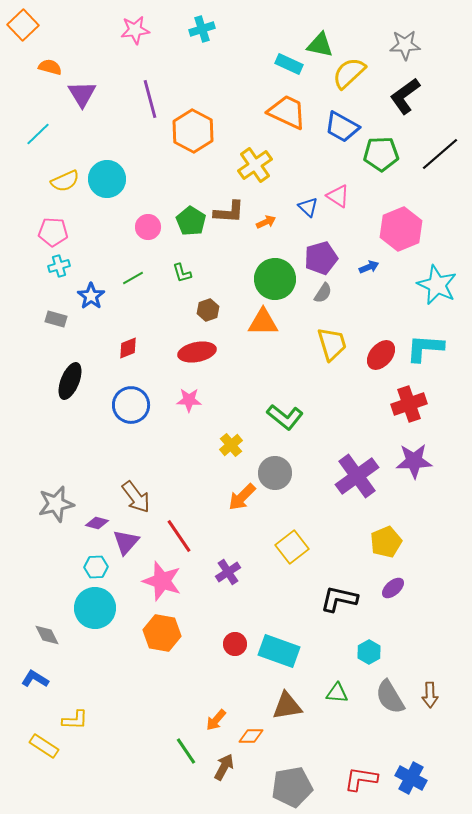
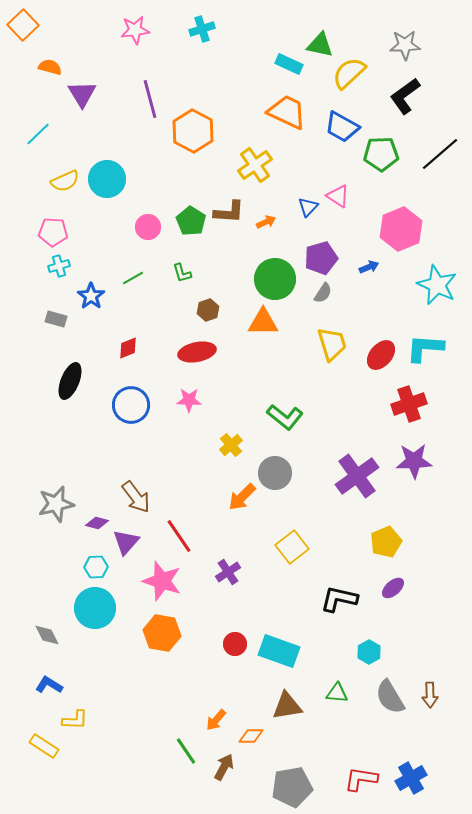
blue triangle at (308, 207): rotated 30 degrees clockwise
blue L-shape at (35, 679): moved 14 px right, 6 px down
blue cross at (411, 778): rotated 32 degrees clockwise
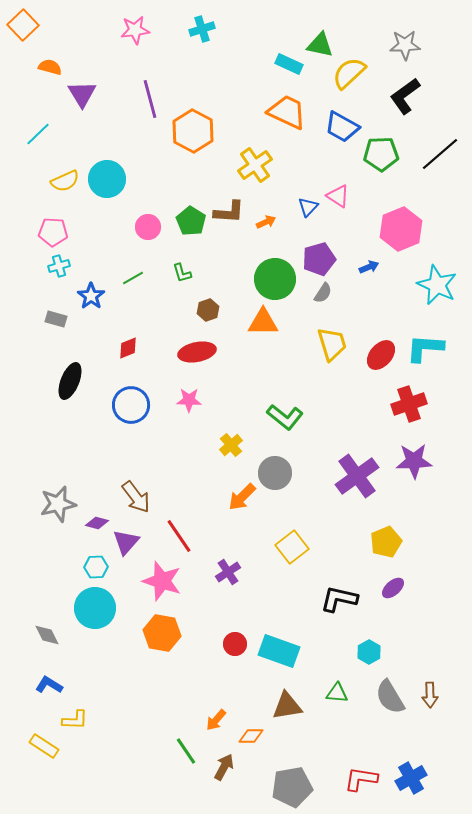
purple pentagon at (321, 258): moved 2 px left, 1 px down
gray star at (56, 504): moved 2 px right
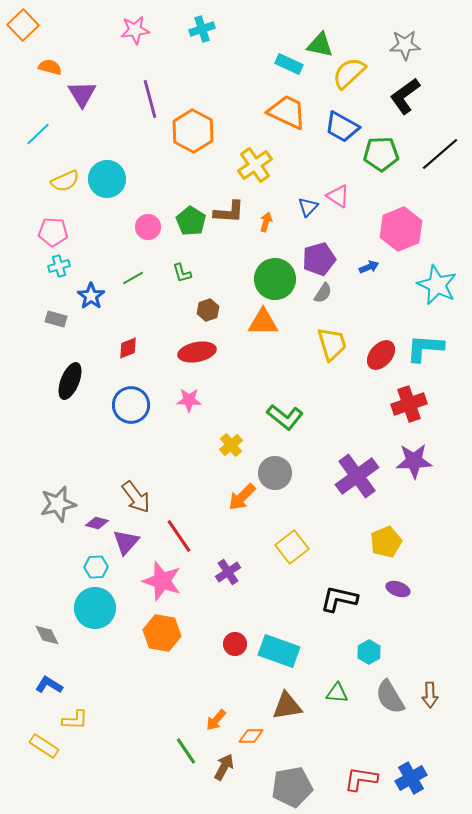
orange arrow at (266, 222): rotated 48 degrees counterclockwise
purple ellipse at (393, 588): moved 5 px right, 1 px down; rotated 60 degrees clockwise
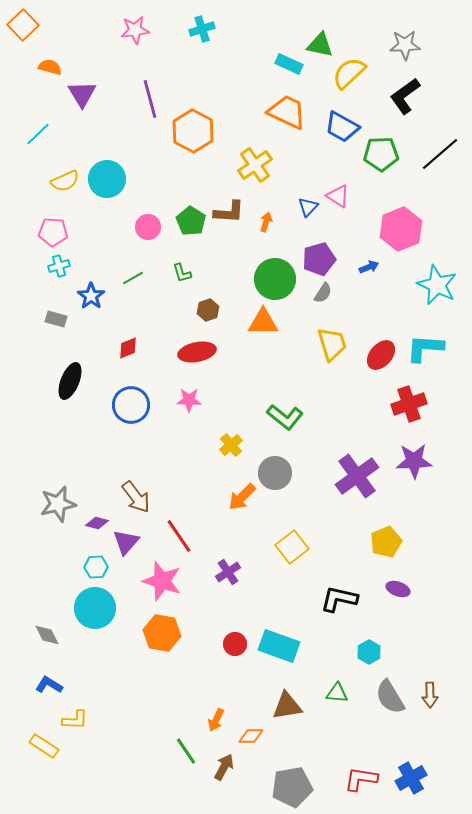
cyan rectangle at (279, 651): moved 5 px up
orange arrow at (216, 720): rotated 15 degrees counterclockwise
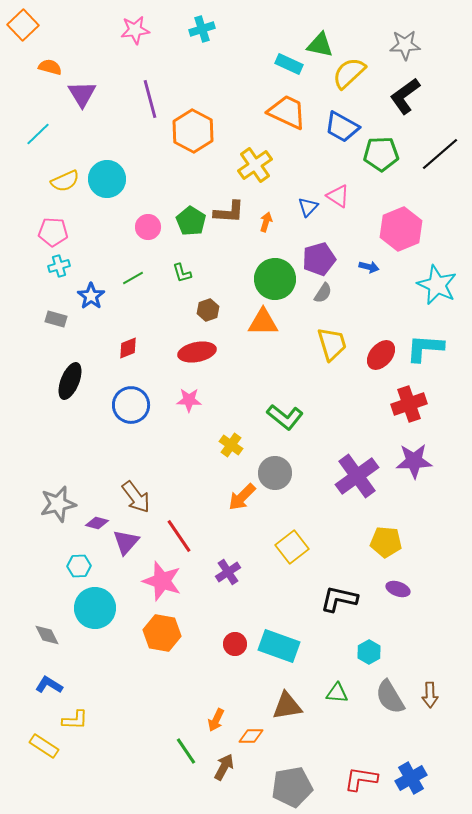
blue arrow at (369, 267): rotated 36 degrees clockwise
yellow cross at (231, 445): rotated 15 degrees counterclockwise
yellow pentagon at (386, 542): rotated 28 degrees clockwise
cyan hexagon at (96, 567): moved 17 px left, 1 px up
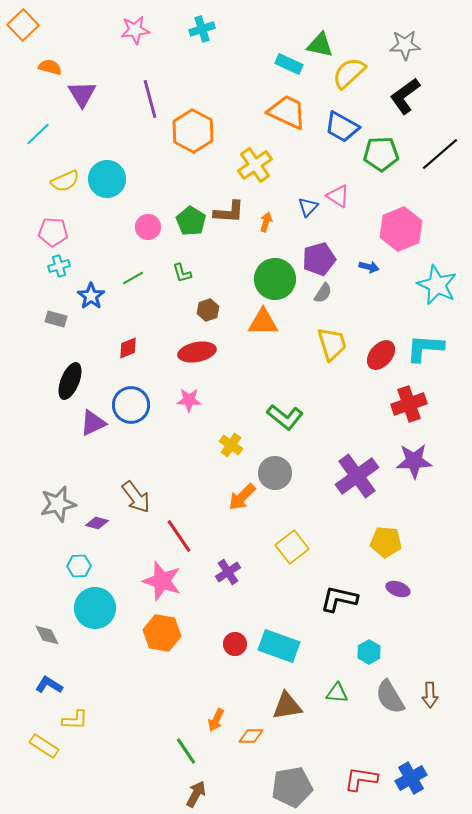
purple triangle at (126, 542): moved 33 px left, 119 px up; rotated 24 degrees clockwise
brown arrow at (224, 767): moved 28 px left, 27 px down
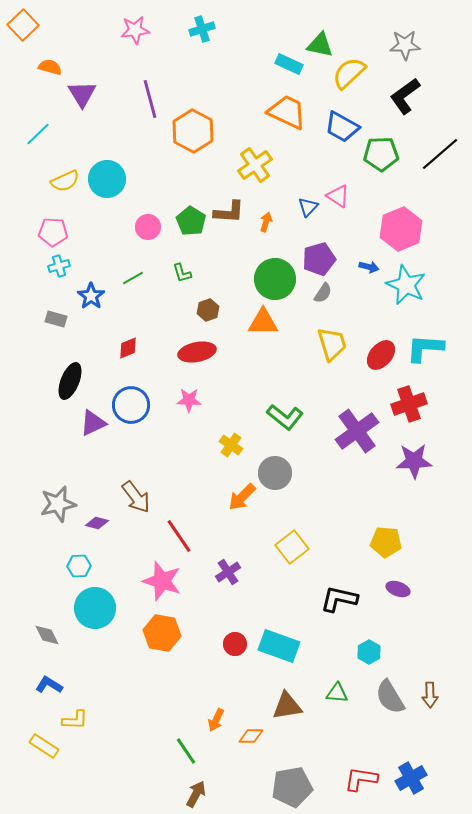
cyan star at (437, 285): moved 31 px left
purple cross at (357, 476): moved 45 px up
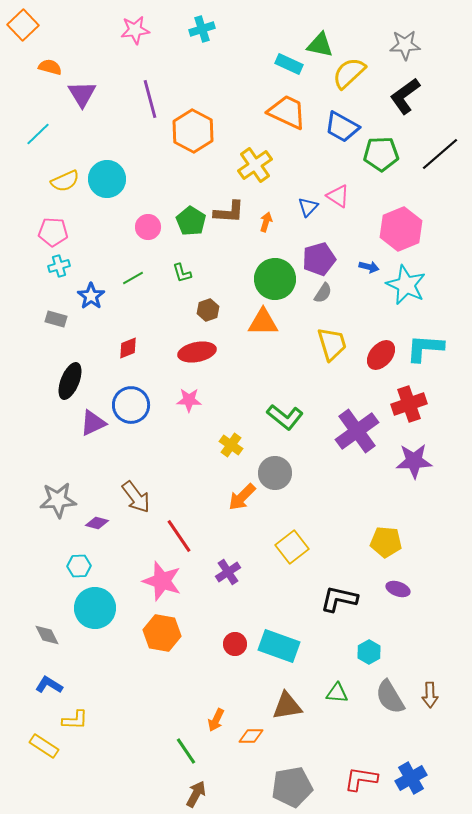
gray star at (58, 504): moved 4 px up; rotated 9 degrees clockwise
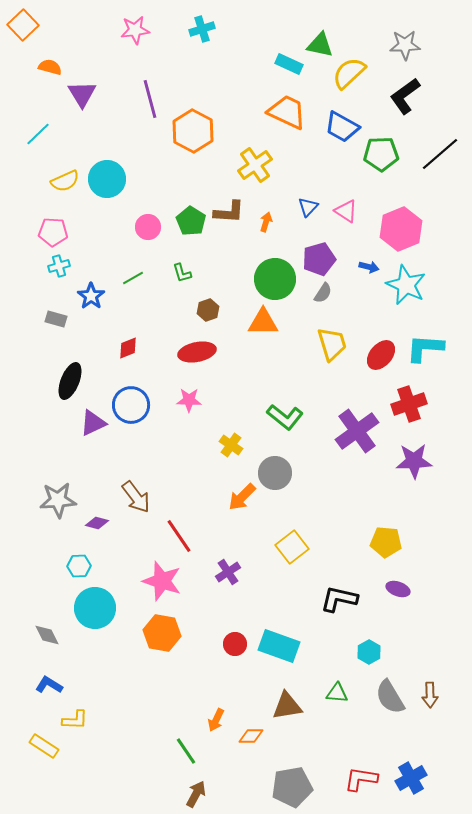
pink triangle at (338, 196): moved 8 px right, 15 px down
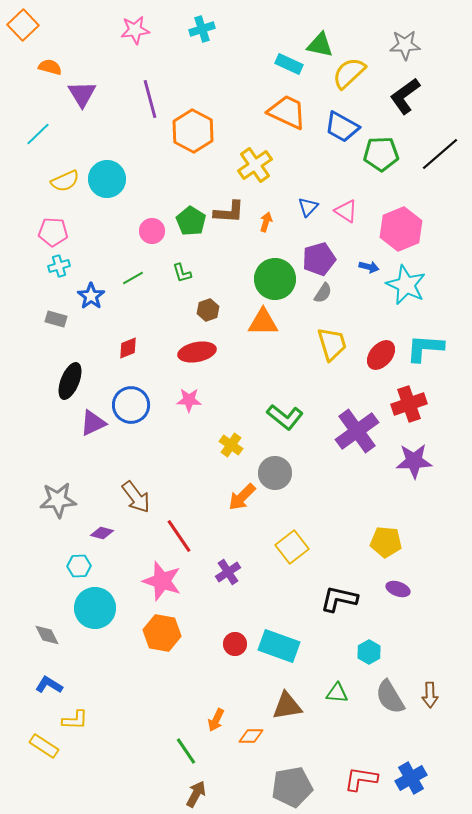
pink circle at (148, 227): moved 4 px right, 4 px down
purple diamond at (97, 523): moved 5 px right, 10 px down
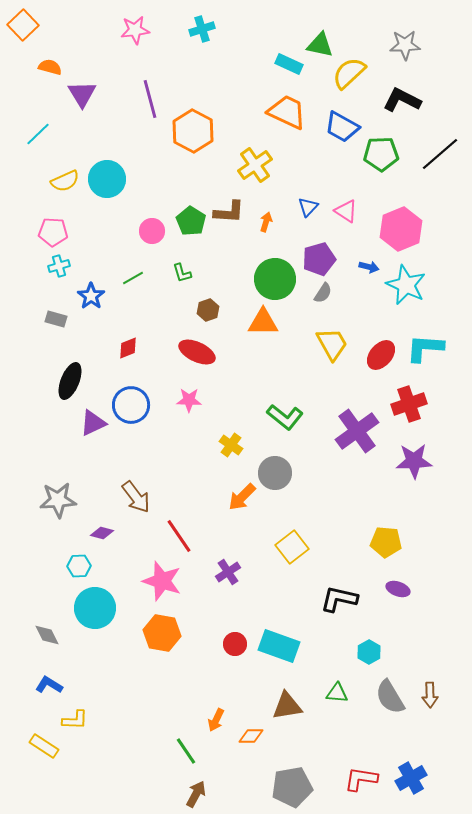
black L-shape at (405, 96): moved 3 px left, 4 px down; rotated 63 degrees clockwise
yellow trapezoid at (332, 344): rotated 12 degrees counterclockwise
red ellipse at (197, 352): rotated 36 degrees clockwise
